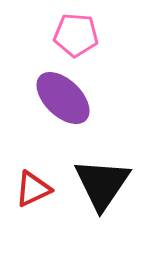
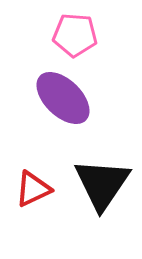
pink pentagon: moved 1 px left
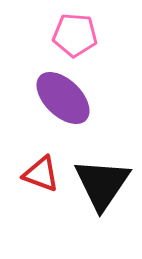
red triangle: moved 8 px right, 15 px up; rotated 45 degrees clockwise
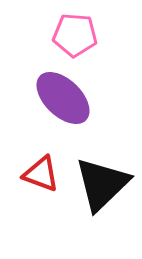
black triangle: rotated 12 degrees clockwise
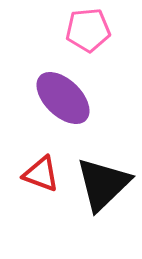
pink pentagon: moved 13 px right, 5 px up; rotated 9 degrees counterclockwise
black triangle: moved 1 px right
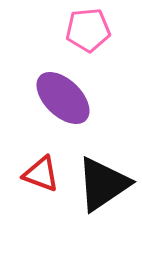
black triangle: rotated 10 degrees clockwise
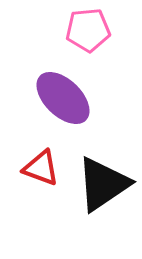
red triangle: moved 6 px up
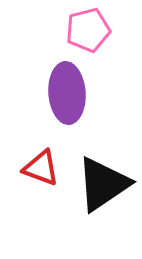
pink pentagon: rotated 9 degrees counterclockwise
purple ellipse: moved 4 px right, 5 px up; rotated 42 degrees clockwise
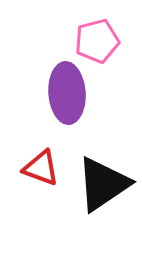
pink pentagon: moved 9 px right, 11 px down
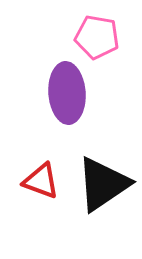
pink pentagon: moved 4 px up; rotated 24 degrees clockwise
red triangle: moved 13 px down
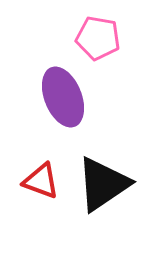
pink pentagon: moved 1 px right, 1 px down
purple ellipse: moved 4 px left, 4 px down; rotated 18 degrees counterclockwise
